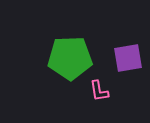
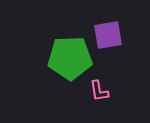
purple square: moved 20 px left, 23 px up
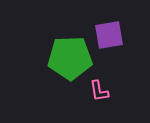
purple square: moved 1 px right
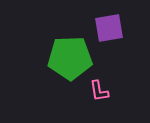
purple square: moved 7 px up
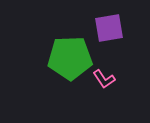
pink L-shape: moved 5 px right, 12 px up; rotated 25 degrees counterclockwise
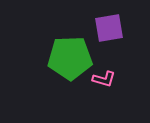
pink L-shape: rotated 40 degrees counterclockwise
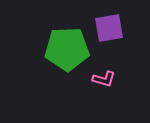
green pentagon: moved 3 px left, 9 px up
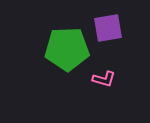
purple square: moved 1 px left
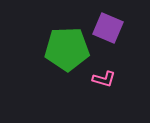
purple square: rotated 32 degrees clockwise
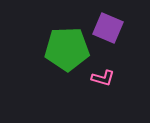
pink L-shape: moved 1 px left, 1 px up
